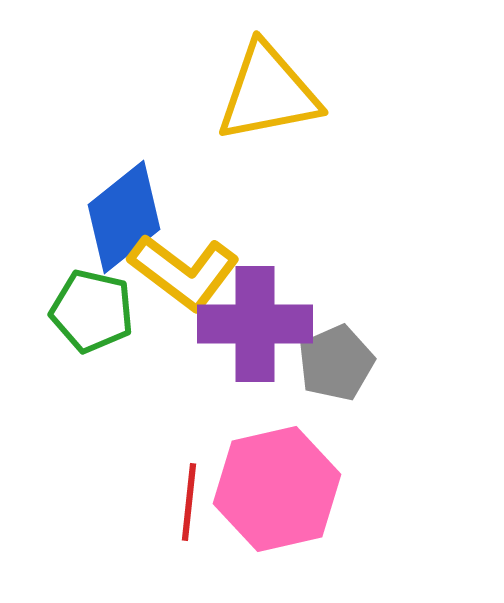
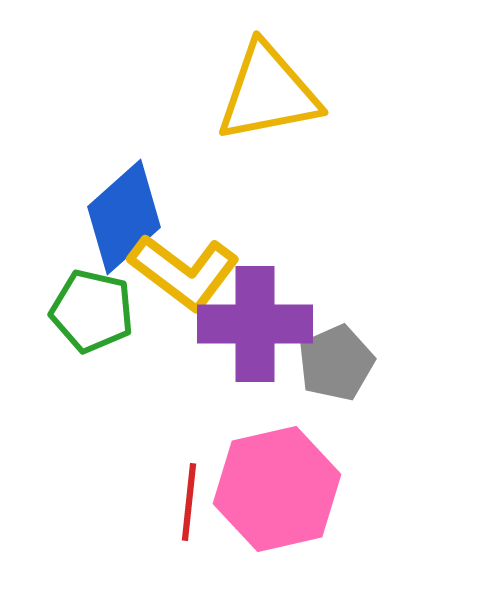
blue diamond: rotated 3 degrees counterclockwise
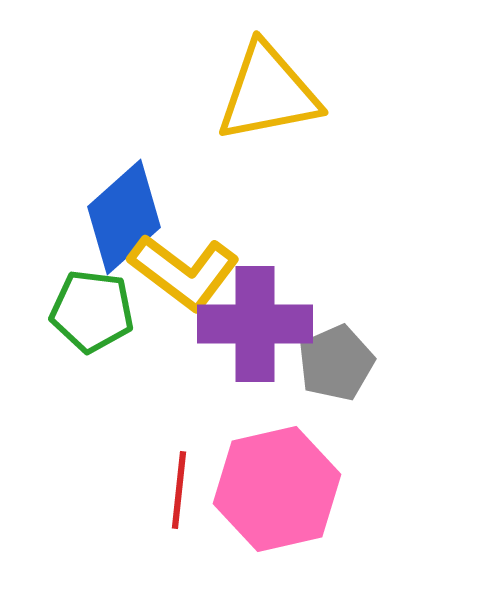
green pentagon: rotated 6 degrees counterclockwise
red line: moved 10 px left, 12 px up
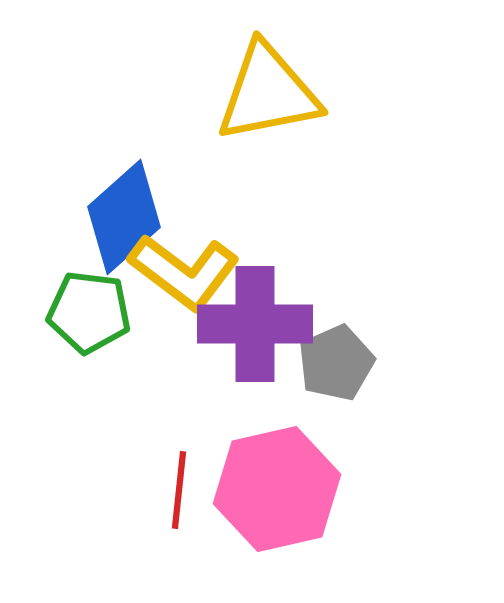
green pentagon: moved 3 px left, 1 px down
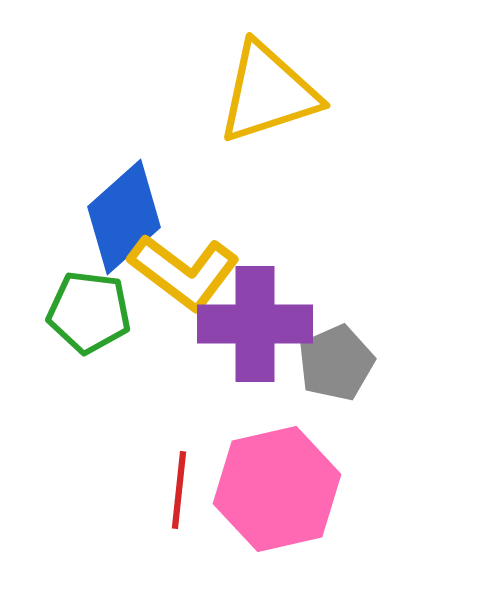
yellow triangle: rotated 7 degrees counterclockwise
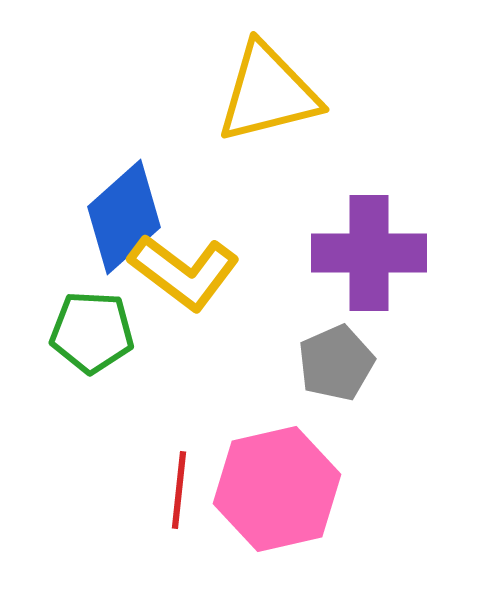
yellow triangle: rotated 4 degrees clockwise
green pentagon: moved 3 px right, 20 px down; rotated 4 degrees counterclockwise
purple cross: moved 114 px right, 71 px up
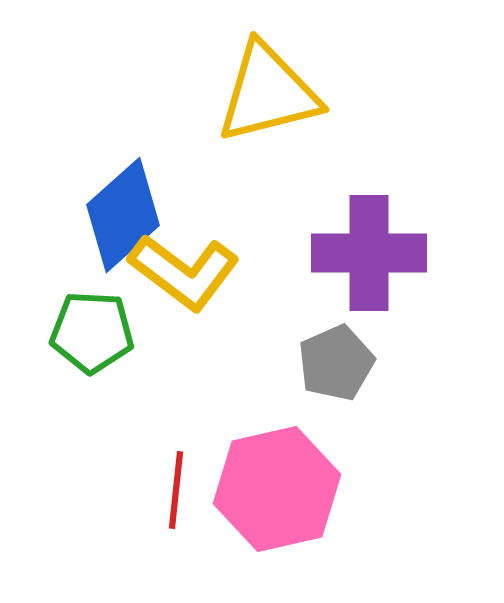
blue diamond: moved 1 px left, 2 px up
red line: moved 3 px left
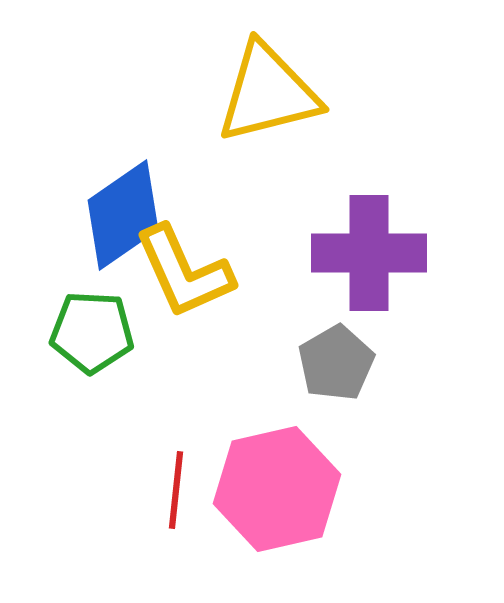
blue diamond: rotated 7 degrees clockwise
yellow L-shape: rotated 29 degrees clockwise
gray pentagon: rotated 6 degrees counterclockwise
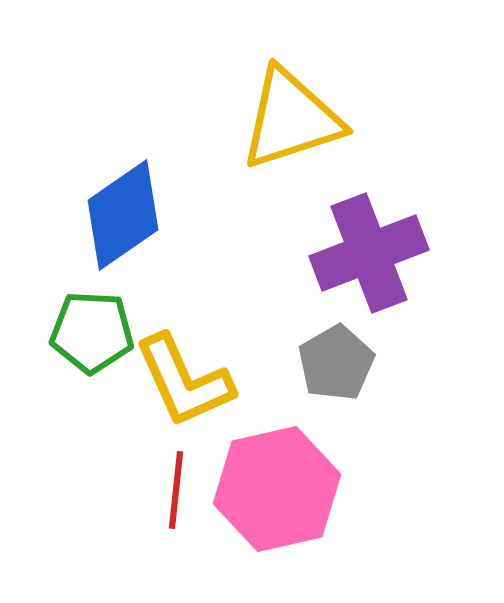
yellow triangle: moved 23 px right, 26 px down; rotated 4 degrees counterclockwise
purple cross: rotated 21 degrees counterclockwise
yellow L-shape: moved 109 px down
